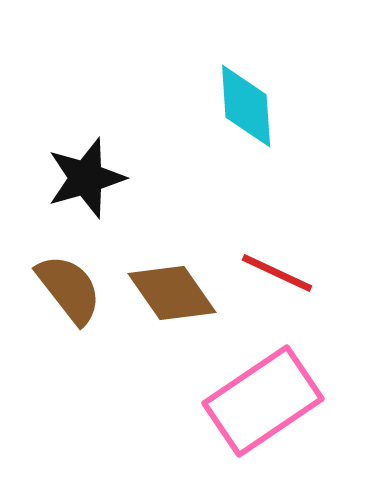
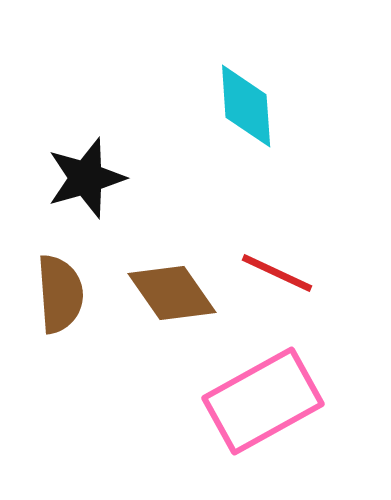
brown semicircle: moved 9 px left, 5 px down; rotated 34 degrees clockwise
pink rectangle: rotated 5 degrees clockwise
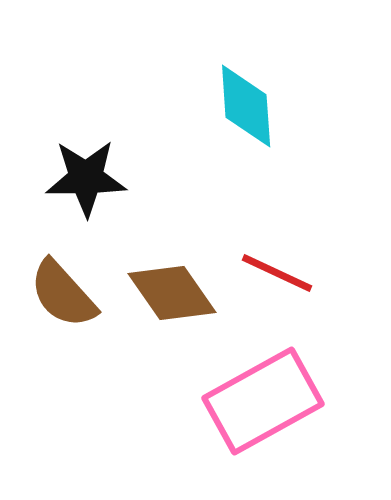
black star: rotated 16 degrees clockwise
brown semicircle: moved 3 px right; rotated 142 degrees clockwise
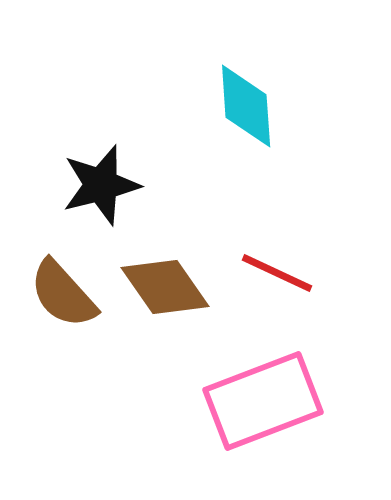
black star: moved 15 px right, 7 px down; rotated 14 degrees counterclockwise
brown diamond: moved 7 px left, 6 px up
pink rectangle: rotated 8 degrees clockwise
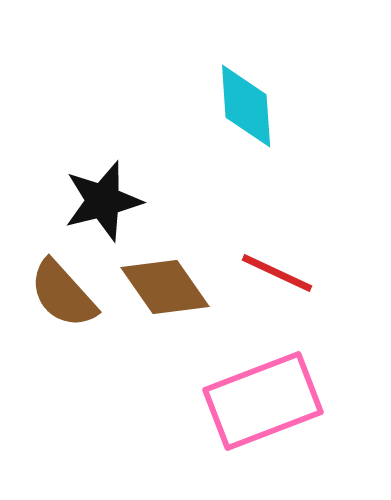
black star: moved 2 px right, 16 px down
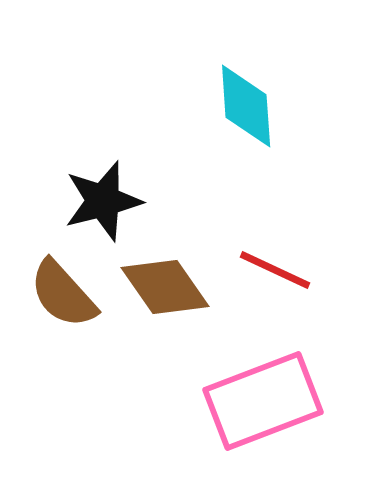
red line: moved 2 px left, 3 px up
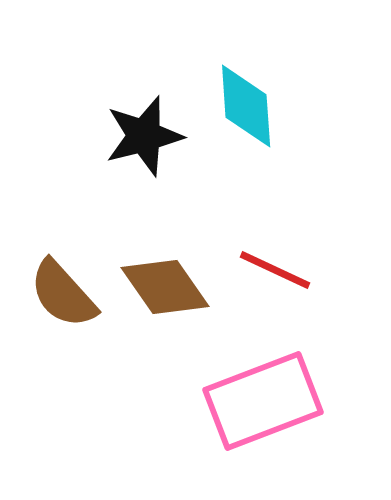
black star: moved 41 px right, 65 px up
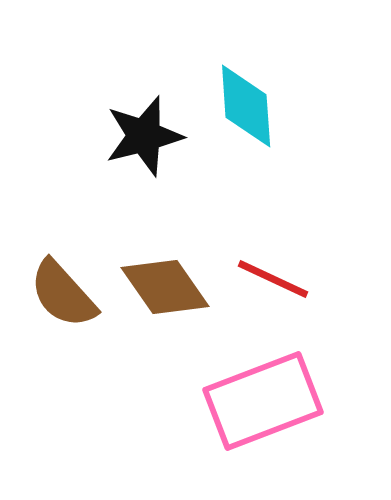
red line: moved 2 px left, 9 px down
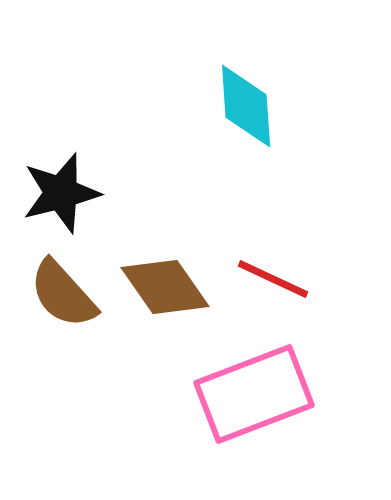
black star: moved 83 px left, 57 px down
pink rectangle: moved 9 px left, 7 px up
